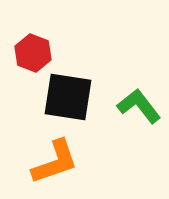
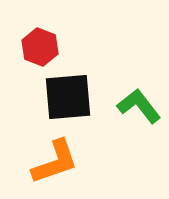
red hexagon: moved 7 px right, 6 px up
black square: rotated 14 degrees counterclockwise
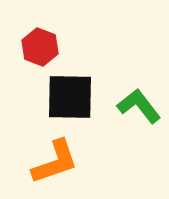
black square: moved 2 px right; rotated 6 degrees clockwise
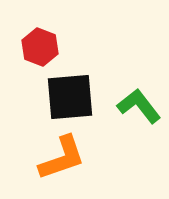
black square: rotated 6 degrees counterclockwise
orange L-shape: moved 7 px right, 4 px up
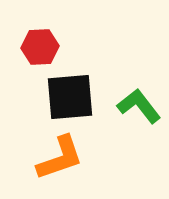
red hexagon: rotated 24 degrees counterclockwise
orange L-shape: moved 2 px left
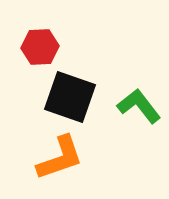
black square: rotated 24 degrees clockwise
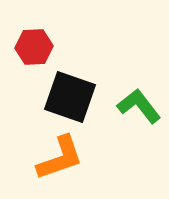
red hexagon: moved 6 px left
